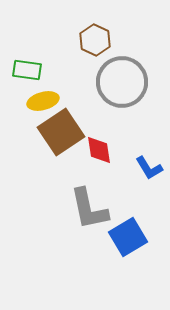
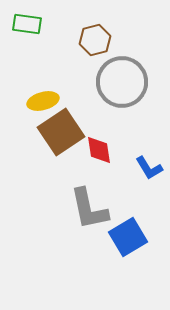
brown hexagon: rotated 20 degrees clockwise
green rectangle: moved 46 px up
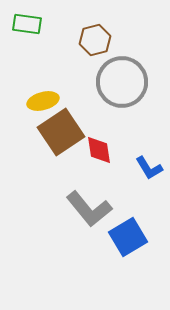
gray L-shape: rotated 27 degrees counterclockwise
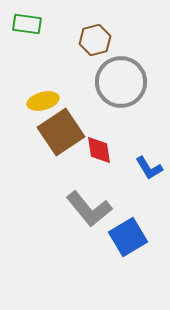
gray circle: moved 1 px left
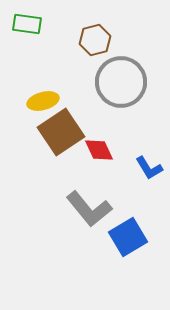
red diamond: rotated 16 degrees counterclockwise
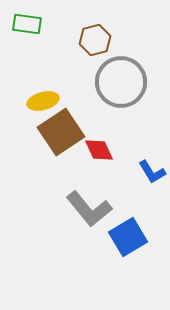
blue L-shape: moved 3 px right, 4 px down
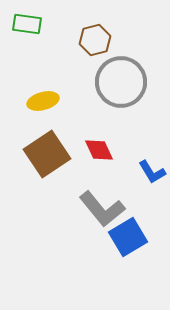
brown square: moved 14 px left, 22 px down
gray L-shape: moved 13 px right
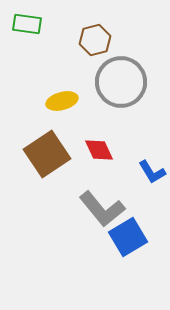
yellow ellipse: moved 19 px right
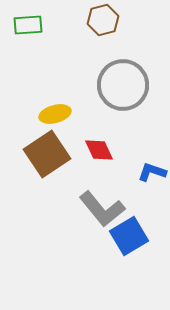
green rectangle: moved 1 px right, 1 px down; rotated 12 degrees counterclockwise
brown hexagon: moved 8 px right, 20 px up
gray circle: moved 2 px right, 3 px down
yellow ellipse: moved 7 px left, 13 px down
blue L-shape: rotated 140 degrees clockwise
blue square: moved 1 px right, 1 px up
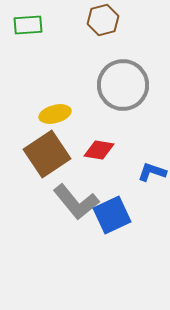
red diamond: rotated 56 degrees counterclockwise
gray L-shape: moved 26 px left, 7 px up
blue square: moved 17 px left, 21 px up; rotated 6 degrees clockwise
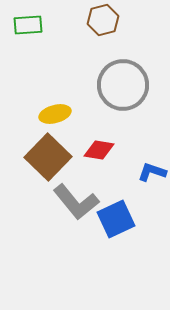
brown square: moved 1 px right, 3 px down; rotated 12 degrees counterclockwise
blue square: moved 4 px right, 4 px down
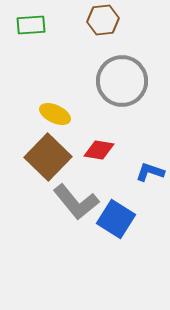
brown hexagon: rotated 8 degrees clockwise
green rectangle: moved 3 px right
gray circle: moved 1 px left, 4 px up
yellow ellipse: rotated 40 degrees clockwise
blue L-shape: moved 2 px left
blue square: rotated 33 degrees counterclockwise
